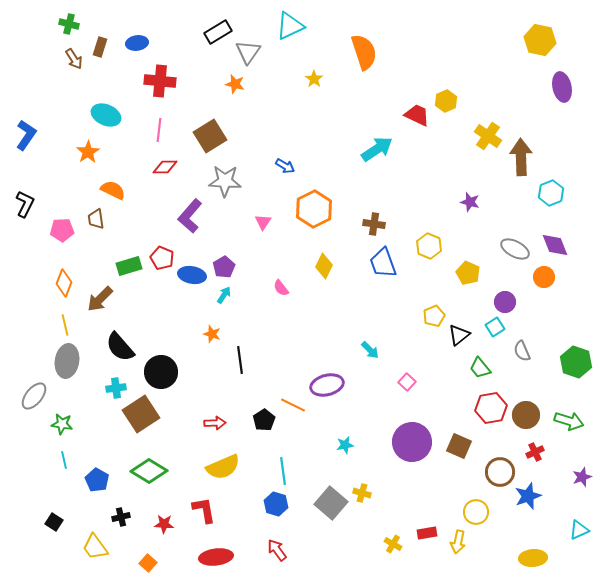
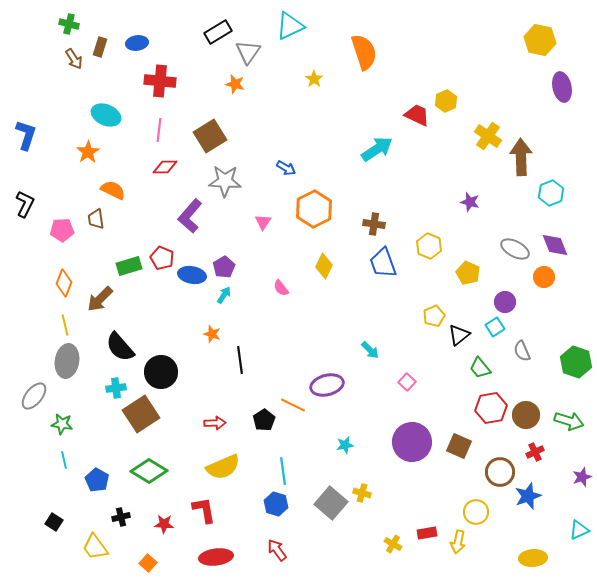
blue L-shape at (26, 135): rotated 16 degrees counterclockwise
blue arrow at (285, 166): moved 1 px right, 2 px down
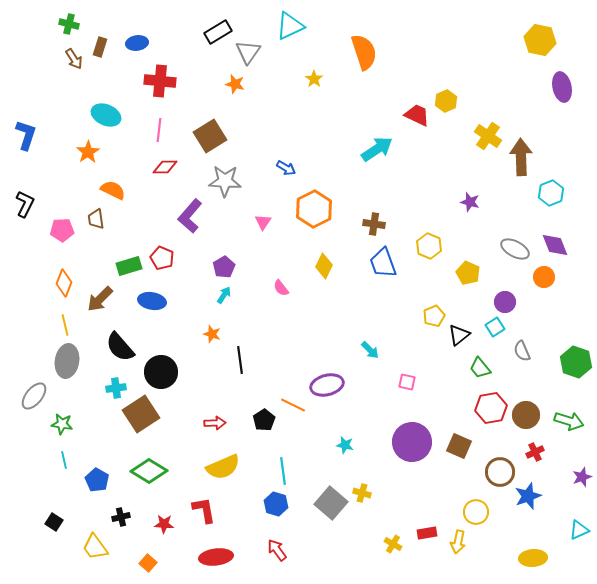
blue ellipse at (192, 275): moved 40 px left, 26 px down
pink square at (407, 382): rotated 30 degrees counterclockwise
cyan star at (345, 445): rotated 24 degrees clockwise
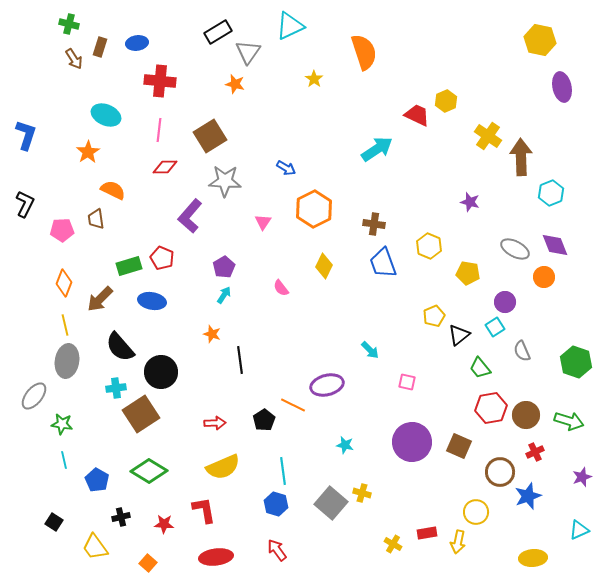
yellow pentagon at (468, 273): rotated 15 degrees counterclockwise
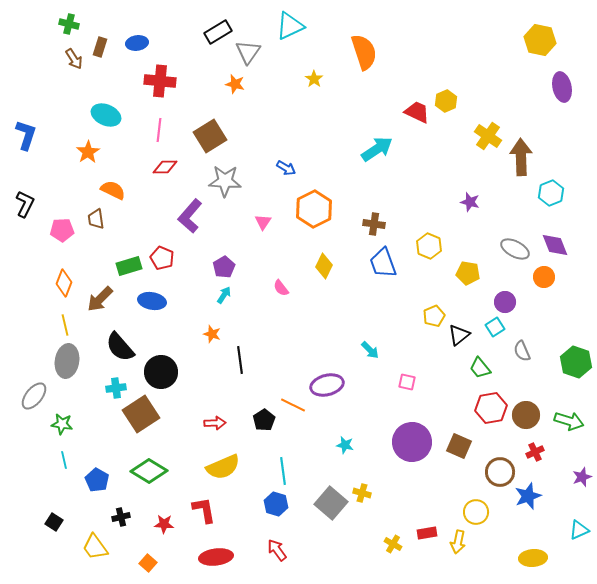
red trapezoid at (417, 115): moved 3 px up
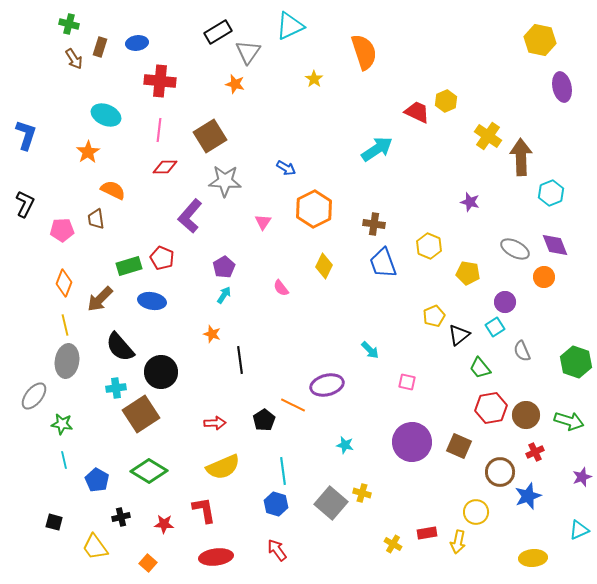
black square at (54, 522): rotated 18 degrees counterclockwise
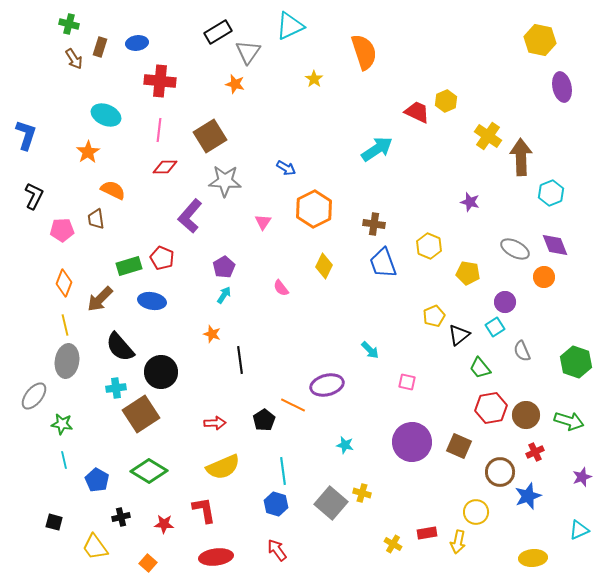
black L-shape at (25, 204): moved 9 px right, 8 px up
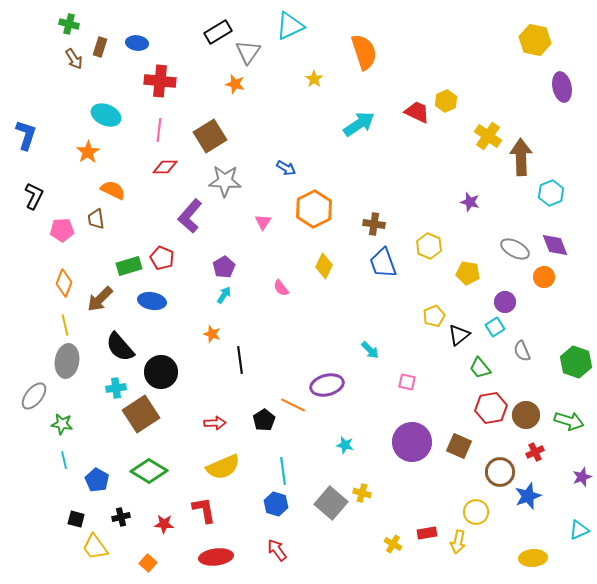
yellow hexagon at (540, 40): moved 5 px left
blue ellipse at (137, 43): rotated 15 degrees clockwise
cyan arrow at (377, 149): moved 18 px left, 25 px up
black square at (54, 522): moved 22 px right, 3 px up
